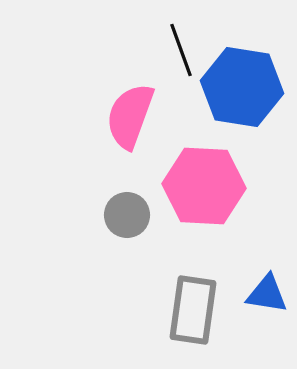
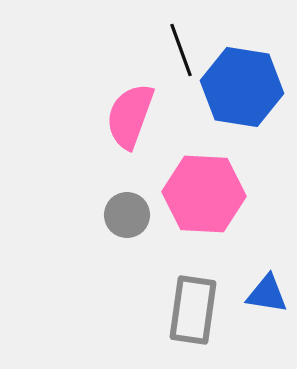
pink hexagon: moved 8 px down
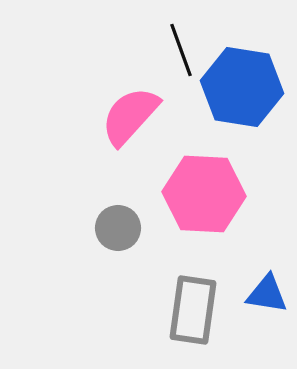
pink semicircle: rotated 22 degrees clockwise
gray circle: moved 9 px left, 13 px down
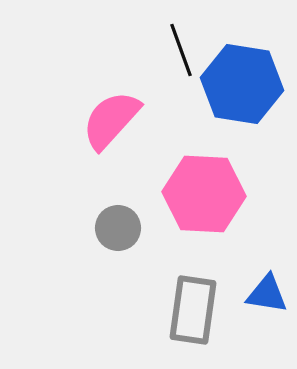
blue hexagon: moved 3 px up
pink semicircle: moved 19 px left, 4 px down
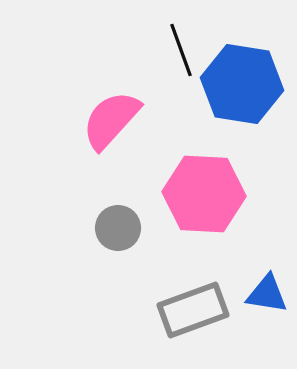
gray rectangle: rotated 62 degrees clockwise
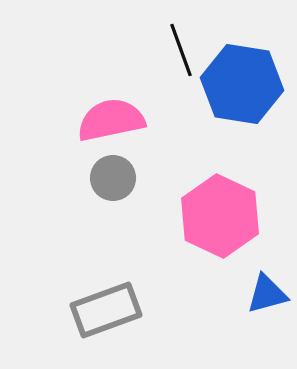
pink semicircle: rotated 36 degrees clockwise
pink hexagon: moved 16 px right, 22 px down; rotated 22 degrees clockwise
gray circle: moved 5 px left, 50 px up
blue triangle: rotated 24 degrees counterclockwise
gray rectangle: moved 87 px left
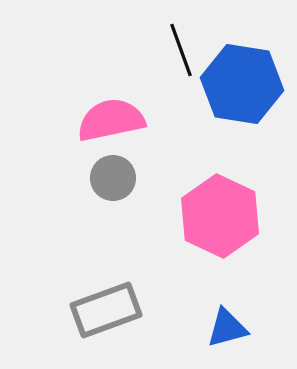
blue triangle: moved 40 px left, 34 px down
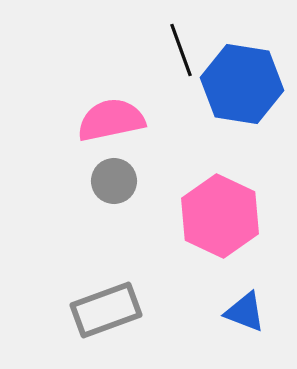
gray circle: moved 1 px right, 3 px down
blue triangle: moved 18 px right, 16 px up; rotated 36 degrees clockwise
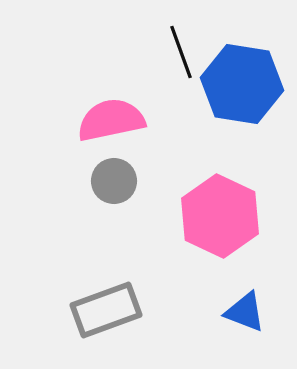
black line: moved 2 px down
